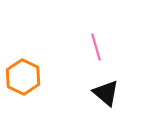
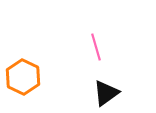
black triangle: rotated 44 degrees clockwise
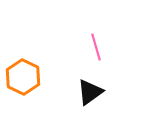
black triangle: moved 16 px left, 1 px up
